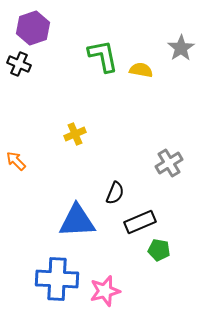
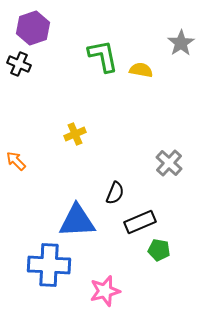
gray star: moved 5 px up
gray cross: rotated 16 degrees counterclockwise
blue cross: moved 8 px left, 14 px up
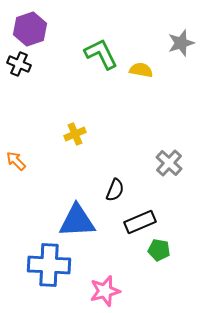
purple hexagon: moved 3 px left, 1 px down
gray star: rotated 16 degrees clockwise
green L-shape: moved 2 px left, 2 px up; rotated 15 degrees counterclockwise
black semicircle: moved 3 px up
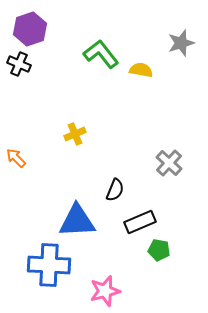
green L-shape: rotated 12 degrees counterclockwise
orange arrow: moved 3 px up
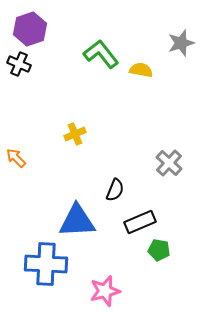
blue cross: moved 3 px left, 1 px up
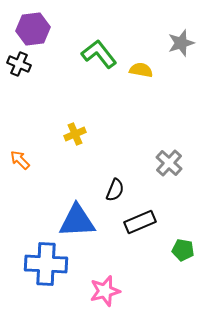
purple hexagon: moved 3 px right; rotated 12 degrees clockwise
green L-shape: moved 2 px left
orange arrow: moved 4 px right, 2 px down
green pentagon: moved 24 px right
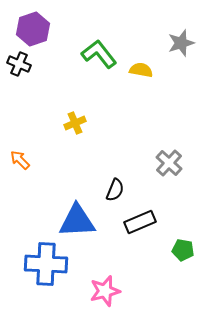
purple hexagon: rotated 12 degrees counterclockwise
yellow cross: moved 11 px up
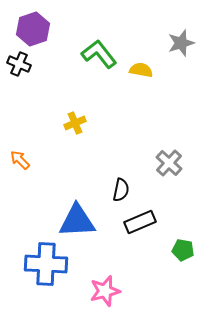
black semicircle: moved 6 px right; rotated 10 degrees counterclockwise
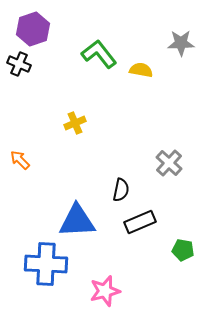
gray star: rotated 16 degrees clockwise
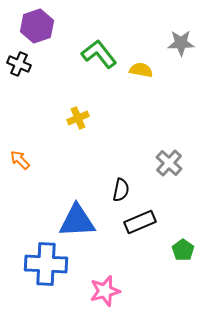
purple hexagon: moved 4 px right, 3 px up
yellow cross: moved 3 px right, 5 px up
green pentagon: rotated 25 degrees clockwise
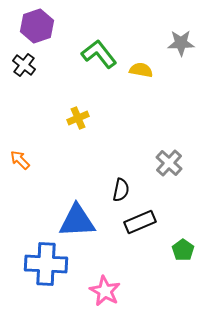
black cross: moved 5 px right, 1 px down; rotated 15 degrees clockwise
pink star: rotated 28 degrees counterclockwise
